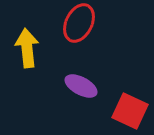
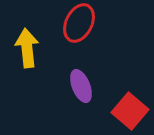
purple ellipse: rotated 40 degrees clockwise
red square: rotated 15 degrees clockwise
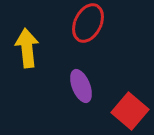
red ellipse: moved 9 px right
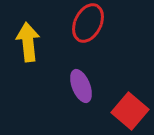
yellow arrow: moved 1 px right, 6 px up
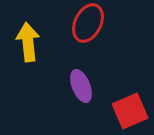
red square: rotated 27 degrees clockwise
